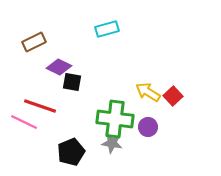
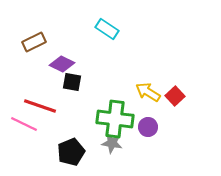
cyan rectangle: rotated 50 degrees clockwise
purple diamond: moved 3 px right, 3 px up
red square: moved 2 px right
pink line: moved 2 px down
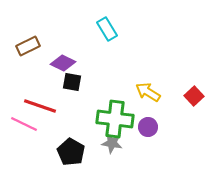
cyan rectangle: rotated 25 degrees clockwise
brown rectangle: moved 6 px left, 4 px down
purple diamond: moved 1 px right, 1 px up
red square: moved 19 px right
black pentagon: rotated 20 degrees counterclockwise
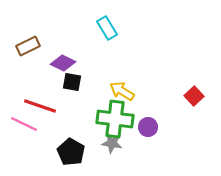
cyan rectangle: moved 1 px up
yellow arrow: moved 26 px left, 1 px up
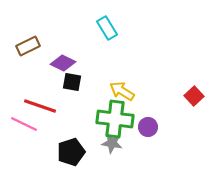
black pentagon: rotated 24 degrees clockwise
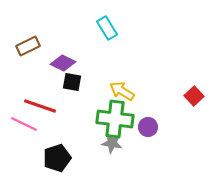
black pentagon: moved 14 px left, 6 px down
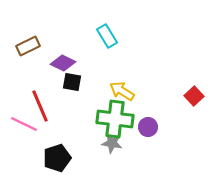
cyan rectangle: moved 8 px down
red line: rotated 48 degrees clockwise
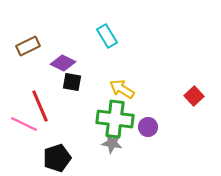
yellow arrow: moved 2 px up
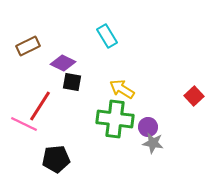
red line: rotated 56 degrees clockwise
gray star: moved 41 px right
black pentagon: moved 1 px left, 1 px down; rotated 12 degrees clockwise
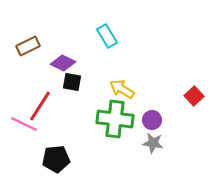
purple circle: moved 4 px right, 7 px up
